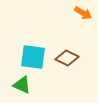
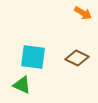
brown diamond: moved 10 px right
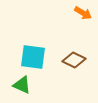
brown diamond: moved 3 px left, 2 px down
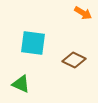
cyan square: moved 14 px up
green triangle: moved 1 px left, 1 px up
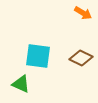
cyan square: moved 5 px right, 13 px down
brown diamond: moved 7 px right, 2 px up
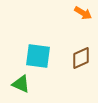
brown diamond: rotated 50 degrees counterclockwise
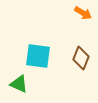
brown diamond: rotated 45 degrees counterclockwise
green triangle: moved 2 px left
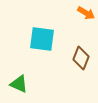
orange arrow: moved 3 px right
cyan square: moved 4 px right, 17 px up
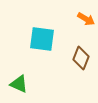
orange arrow: moved 6 px down
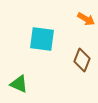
brown diamond: moved 1 px right, 2 px down
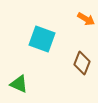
cyan square: rotated 12 degrees clockwise
brown diamond: moved 3 px down
